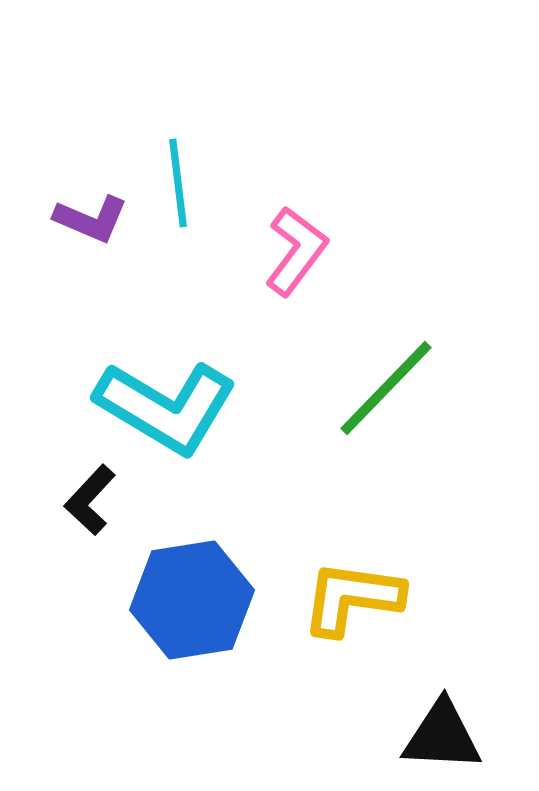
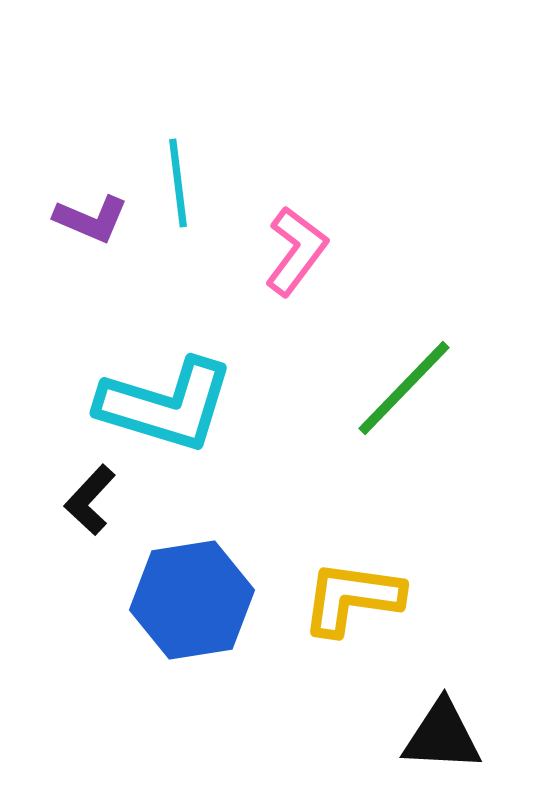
green line: moved 18 px right
cyan L-shape: moved 2 px up; rotated 14 degrees counterclockwise
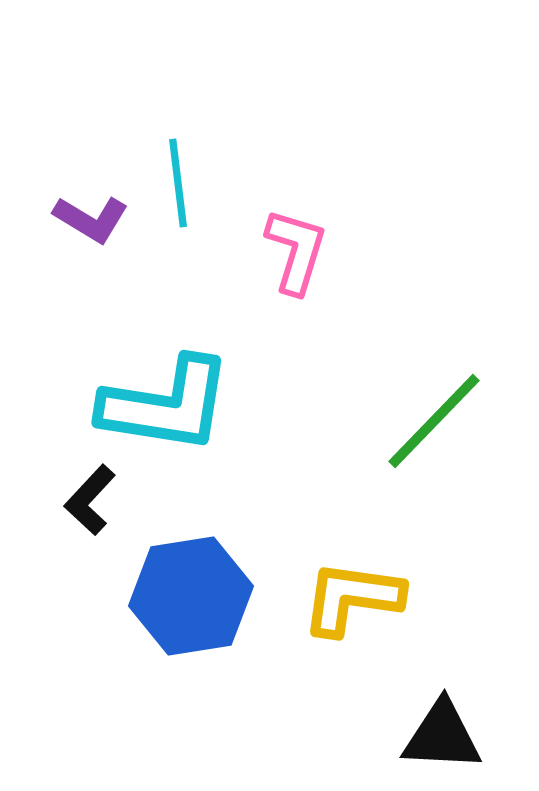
purple L-shape: rotated 8 degrees clockwise
pink L-shape: rotated 20 degrees counterclockwise
green line: moved 30 px right, 33 px down
cyan L-shape: rotated 8 degrees counterclockwise
blue hexagon: moved 1 px left, 4 px up
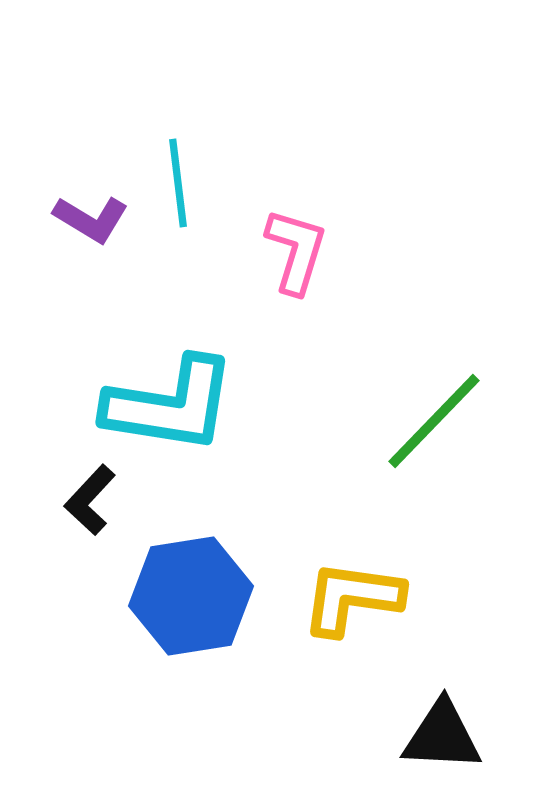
cyan L-shape: moved 4 px right
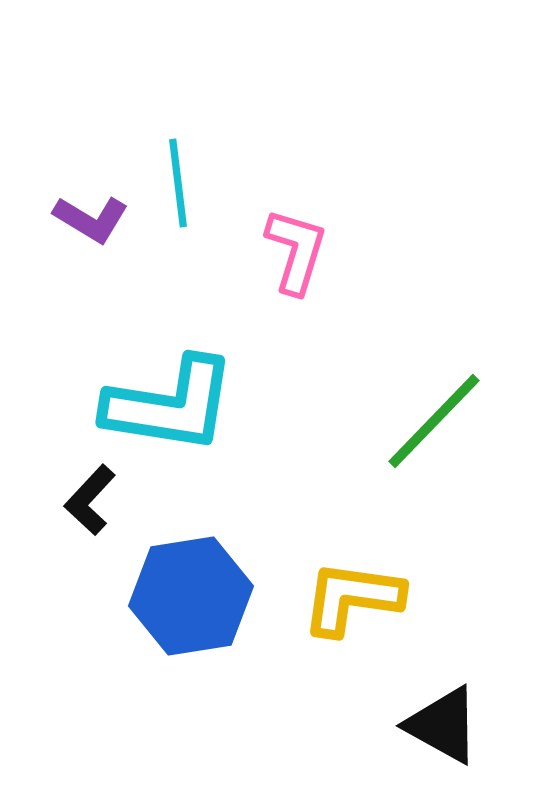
black triangle: moved 1 px right, 11 px up; rotated 26 degrees clockwise
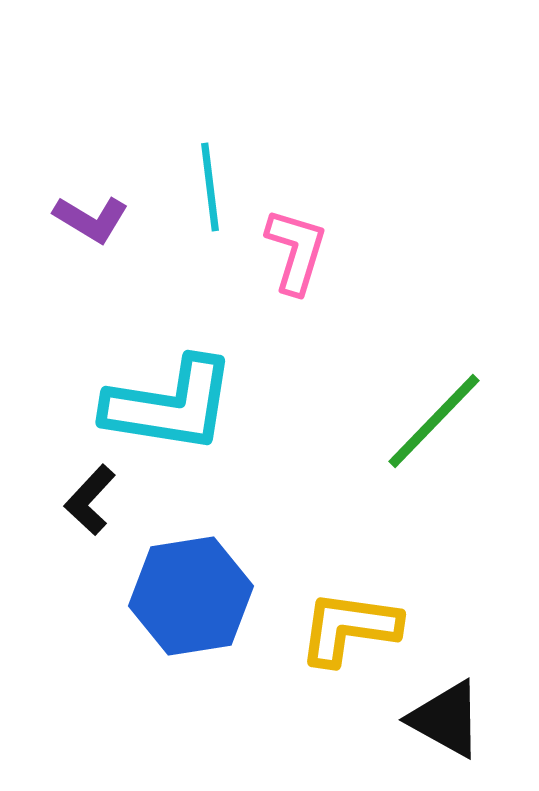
cyan line: moved 32 px right, 4 px down
yellow L-shape: moved 3 px left, 30 px down
black triangle: moved 3 px right, 6 px up
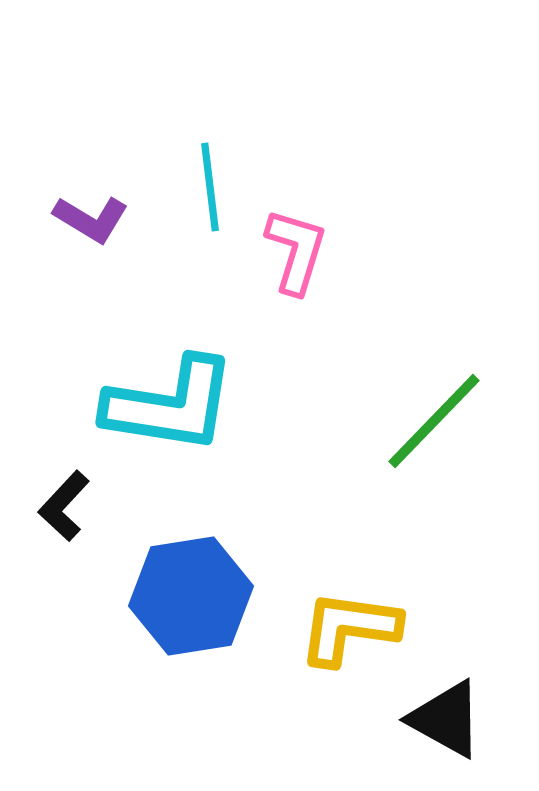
black L-shape: moved 26 px left, 6 px down
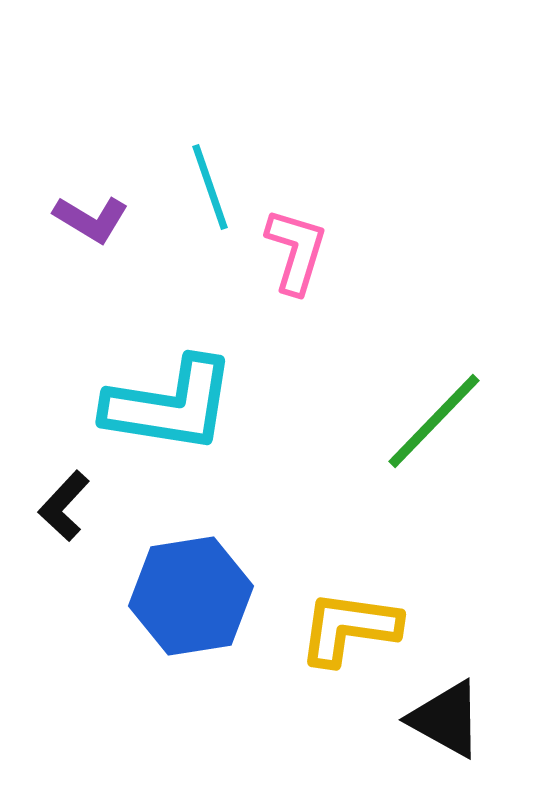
cyan line: rotated 12 degrees counterclockwise
